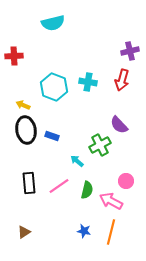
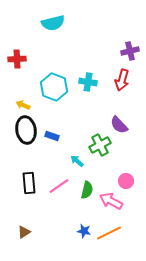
red cross: moved 3 px right, 3 px down
orange line: moved 2 px left, 1 px down; rotated 50 degrees clockwise
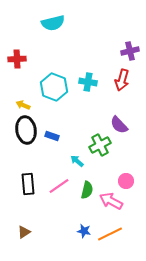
black rectangle: moved 1 px left, 1 px down
orange line: moved 1 px right, 1 px down
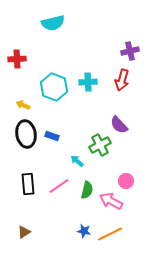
cyan cross: rotated 12 degrees counterclockwise
black ellipse: moved 4 px down
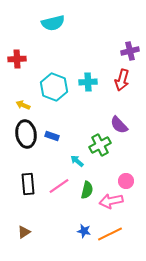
pink arrow: rotated 40 degrees counterclockwise
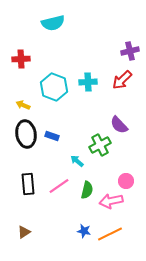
red cross: moved 4 px right
red arrow: rotated 30 degrees clockwise
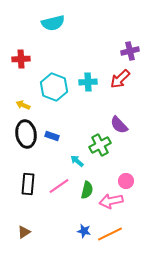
red arrow: moved 2 px left, 1 px up
black rectangle: rotated 10 degrees clockwise
